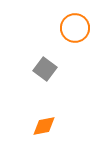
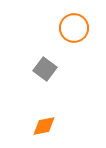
orange circle: moved 1 px left
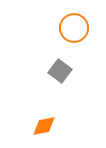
gray square: moved 15 px right, 2 px down
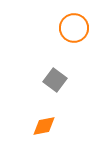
gray square: moved 5 px left, 9 px down
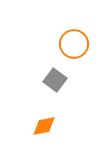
orange circle: moved 16 px down
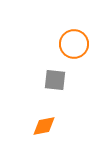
gray square: rotated 30 degrees counterclockwise
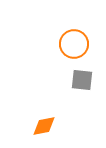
gray square: moved 27 px right
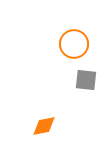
gray square: moved 4 px right
